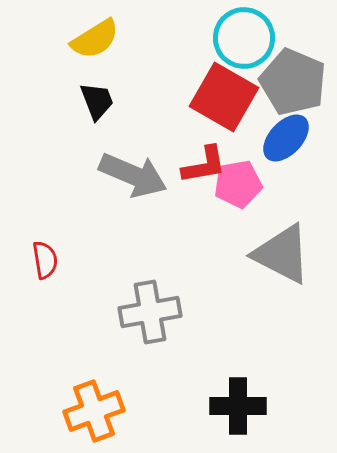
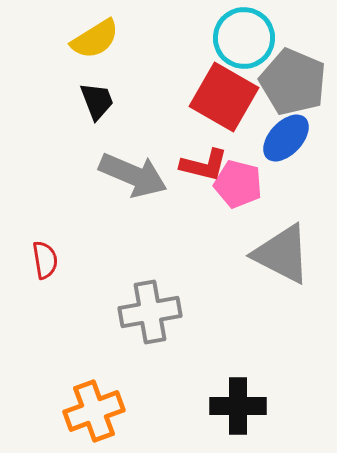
red L-shape: rotated 24 degrees clockwise
pink pentagon: rotated 24 degrees clockwise
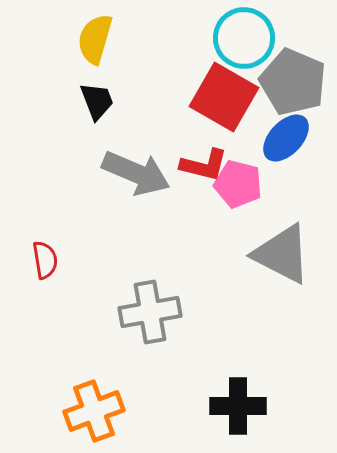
yellow semicircle: rotated 138 degrees clockwise
gray arrow: moved 3 px right, 2 px up
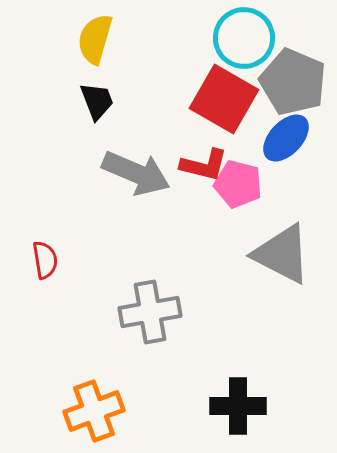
red square: moved 2 px down
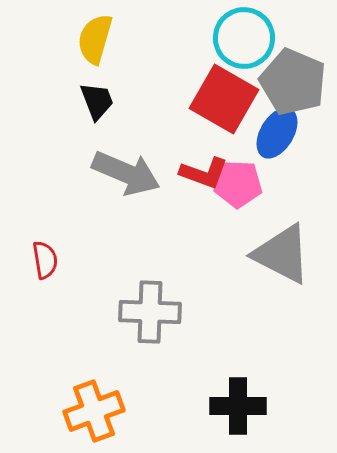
blue ellipse: moved 9 px left, 5 px up; rotated 12 degrees counterclockwise
red L-shape: moved 8 px down; rotated 6 degrees clockwise
gray arrow: moved 10 px left
pink pentagon: rotated 12 degrees counterclockwise
gray cross: rotated 12 degrees clockwise
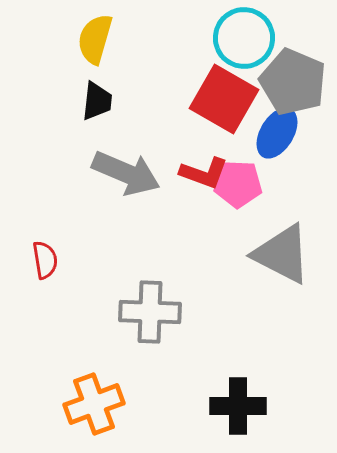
black trapezoid: rotated 27 degrees clockwise
orange cross: moved 7 px up
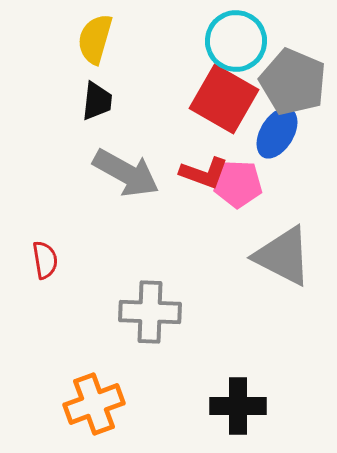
cyan circle: moved 8 px left, 3 px down
gray arrow: rotated 6 degrees clockwise
gray triangle: moved 1 px right, 2 px down
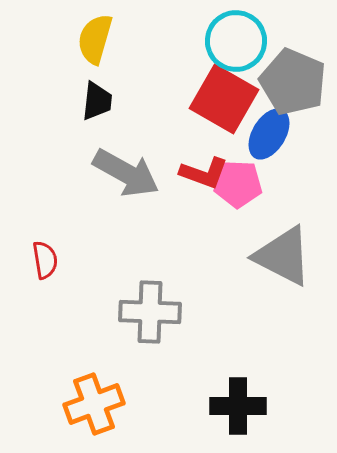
blue ellipse: moved 8 px left, 1 px down
